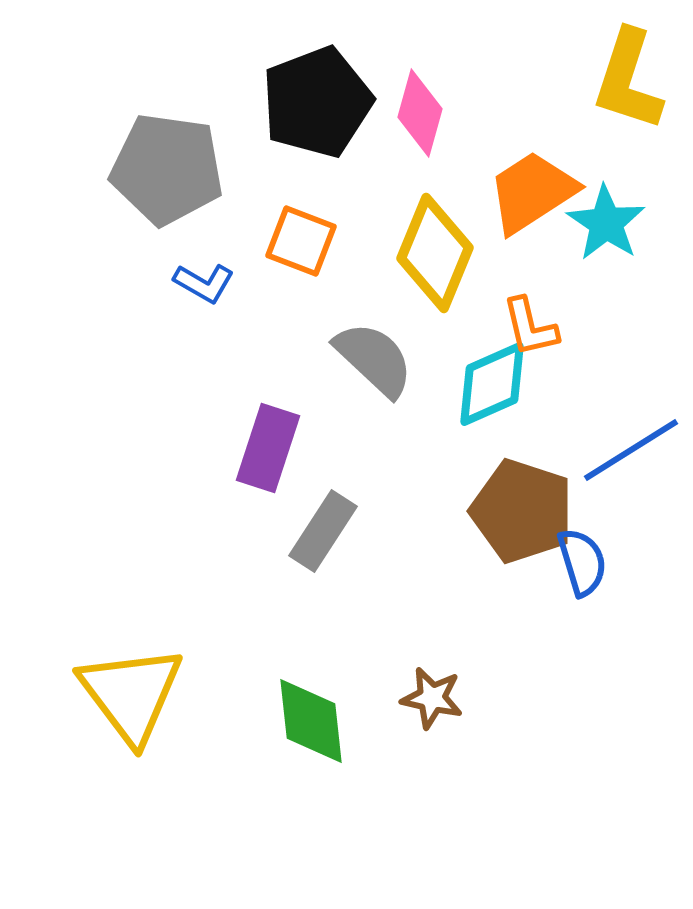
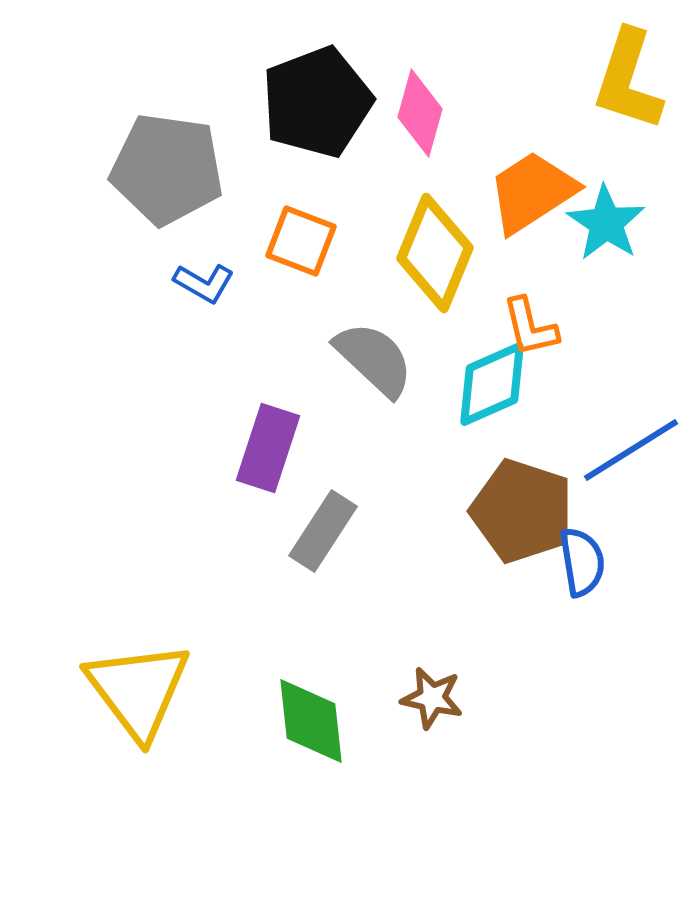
blue semicircle: rotated 8 degrees clockwise
yellow triangle: moved 7 px right, 4 px up
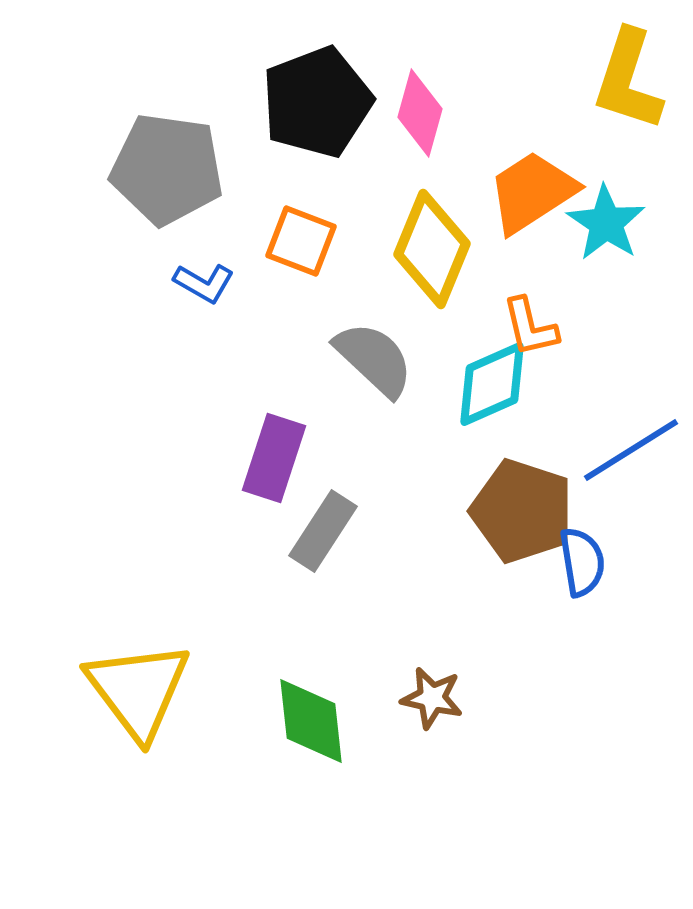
yellow diamond: moved 3 px left, 4 px up
purple rectangle: moved 6 px right, 10 px down
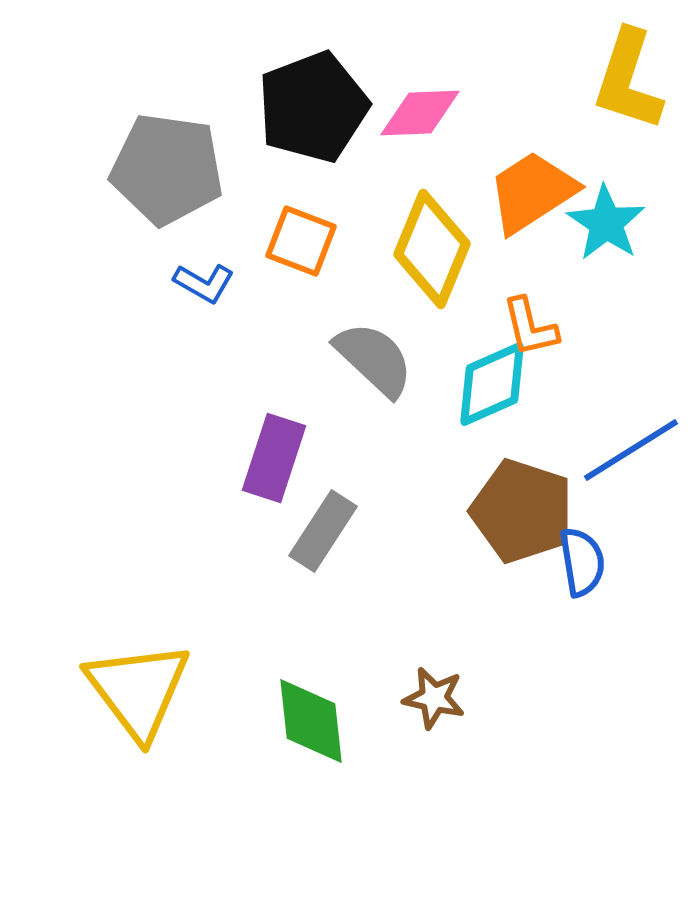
black pentagon: moved 4 px left, 5 px down
pink diamond: rotated 72 degrees clockwise
brown star: moved 2 px right
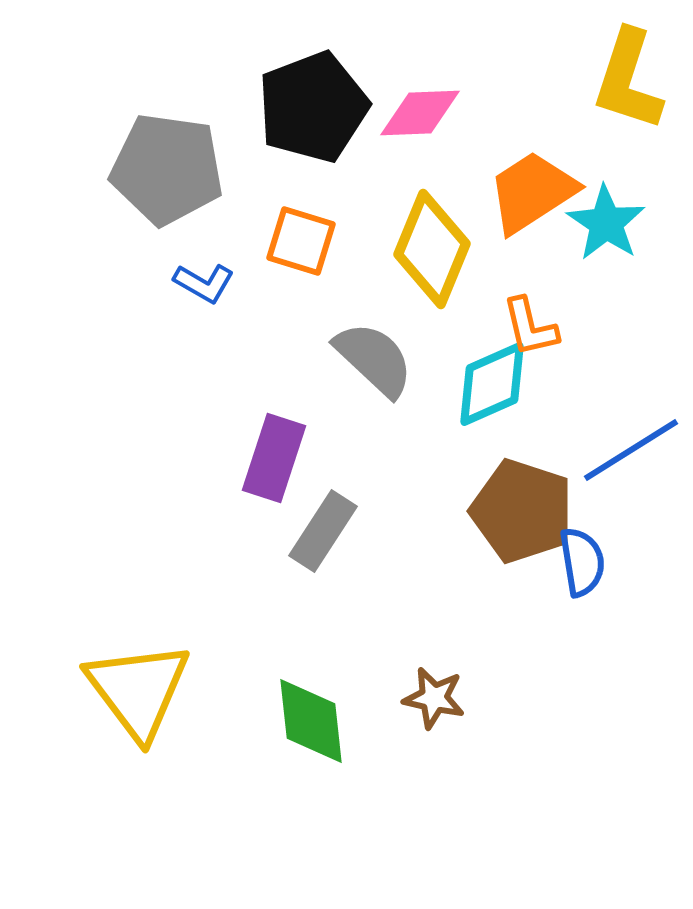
orange square: rotated 4 degrees counterclockwise
